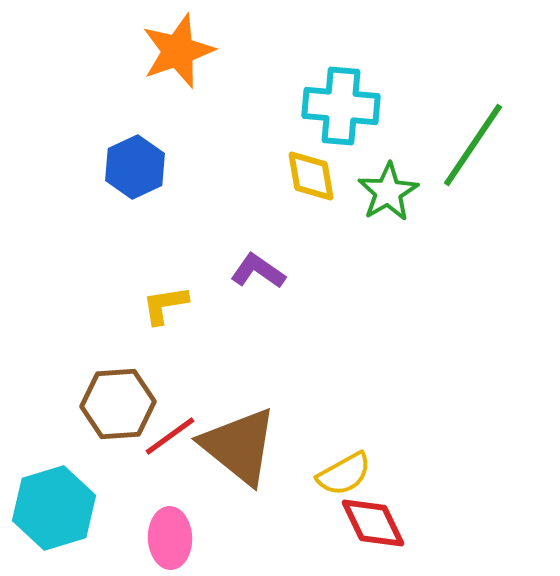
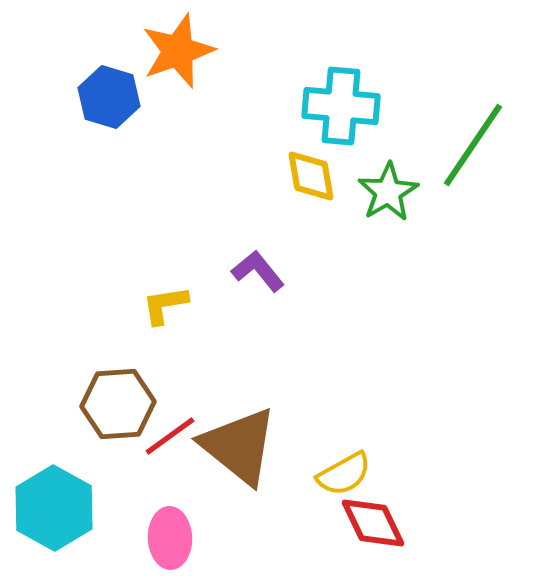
blue hexagon: moved 26 px left, 70 px up; rotated 18 degrees counterclockwise
purple L-shape: rotated 16 degrees clockwise
cyan hexagon: rotated 14 degrees counterclockwise
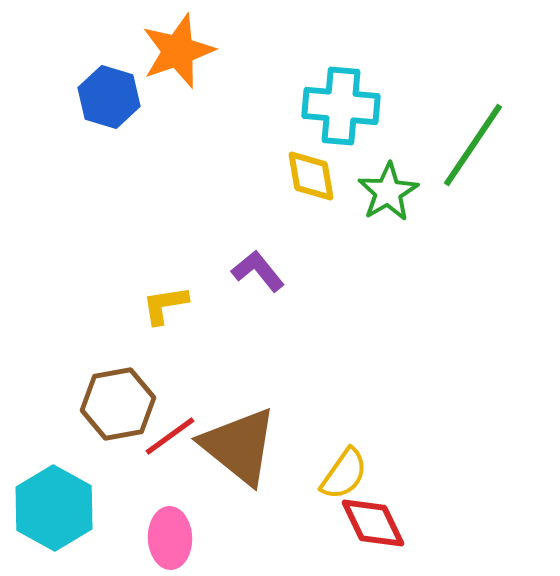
brown hexagon: rotated 6 degrees counterclockwise
yellow semicircle: rotated 26 degrees counterclockwise
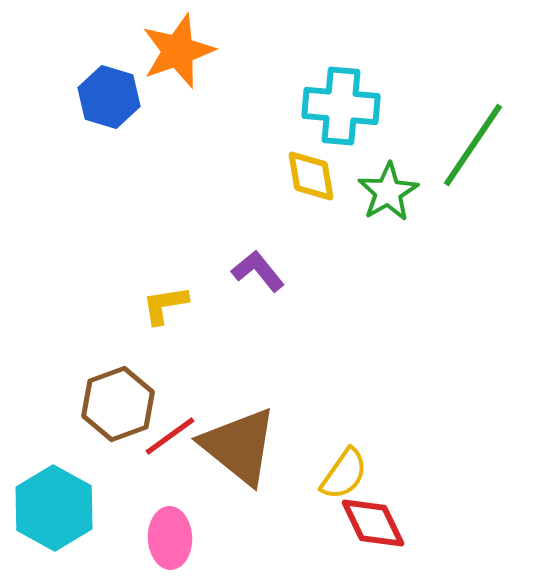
brown hexagon: rotated 10 degrees counterclockwise
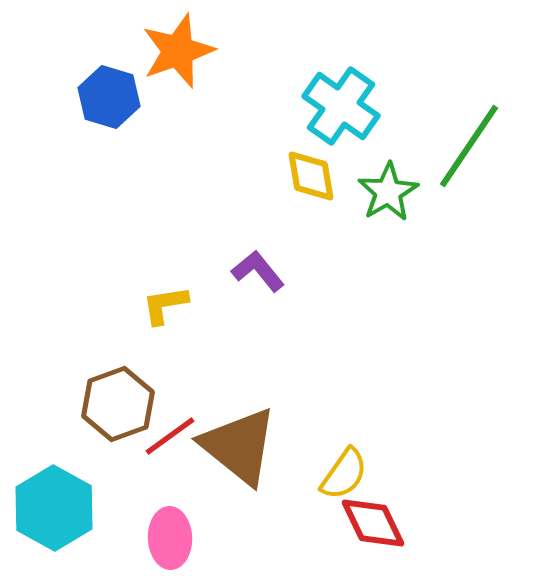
cyan cross: rotated 30 degrees clockwise
green line: moved 4 px left, 1 px down
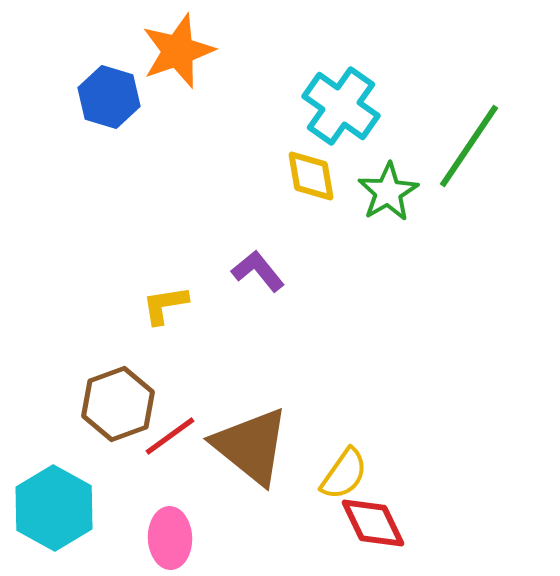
brown triangle: moved 12 px right
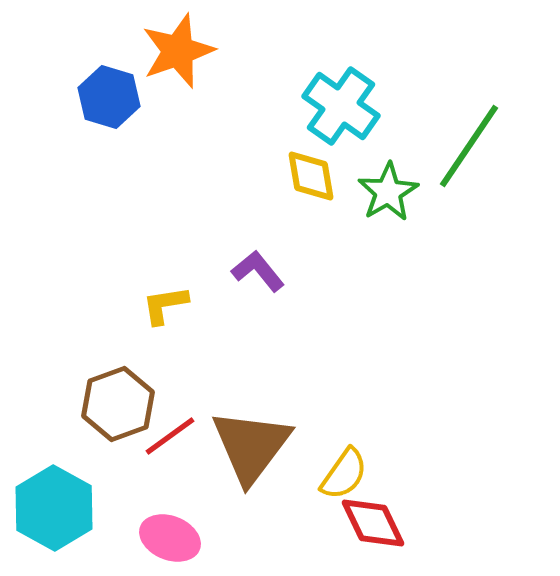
brown triangle: rotated 28 degrees clockwise
pink ellipse: rotated 66 degrees counterclockwise
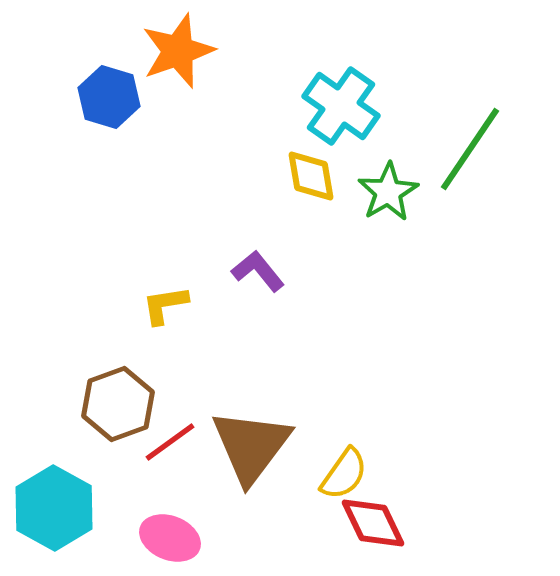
green line: moved 1 px right, 3 px down
red line: moved 6 px down
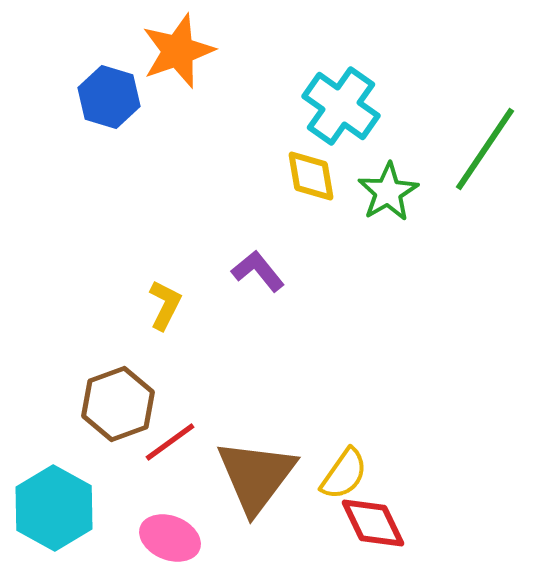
green line: moved 15 px right
yellow L-shape: rotated 126 degrees clockwise
brown triangle: moved 5 px right, 30 px down
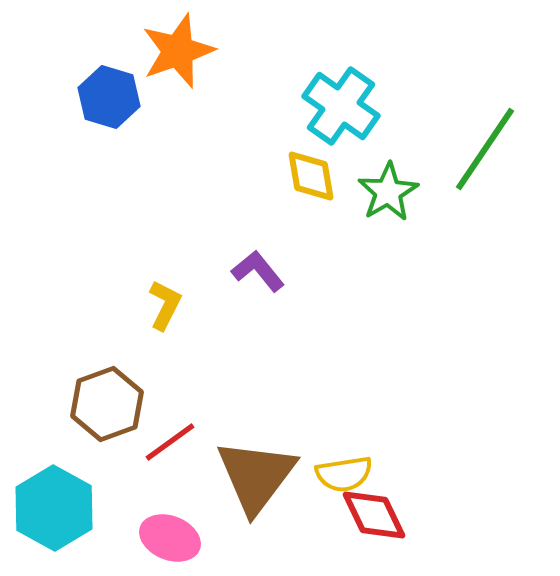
brown hexagon: moved 11 px left
yellow semicircle: rotated 46 degrees clockwise
red diamond: moved 1 px right, 8 px up
